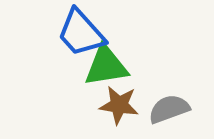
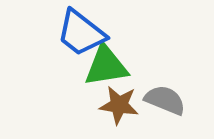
blue trapezoid: rotated 10 degrees counterclockwise
gray semicircle: moved 4 px left, 9 px up; rotated 42 degrees clockwise
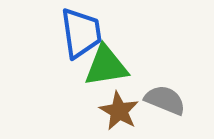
blue trapezoid: rotated 136 degrees counterclockwise
brown star: moved 6 px down; rotated 21 degrees clockwise
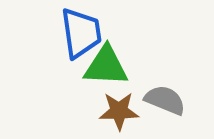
green triangle: rotated 12 degrees clockwise
brown star: rotated 30 degrees counterclockwise
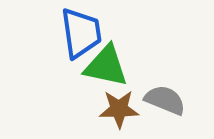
green triangle: rotated 9 degrees clockwise
brown star: moved 2 px up
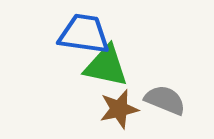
blue trapezoid: moved 3 px right, 1 px down; rotated 74 degrees counterclockwise
brown star: rotated 12 degrees counterclockwise
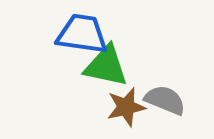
blue trapezoid: moved 2 px left
brown star: moved 7 px right, 2 px up
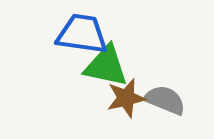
brown star: moved 9 px up
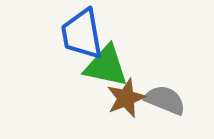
blue trapezoid: rotated 108 degrees counterclockwise
brown star: rotated 9 degrees counterclockwise
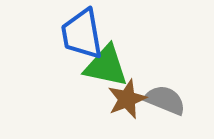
brown star: moved 1 px right, 1 px down
